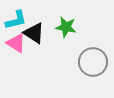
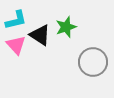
green star: rotated 30 degrees counterclockwise
black triangle: moved 6 px right, 2 px down
pink triangle: moved 2 px down; rotated 15 degrees clockwise
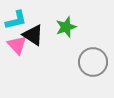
black triangle: moved 7 px left
pink triangle: moved 1 px right
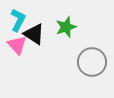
cyan L-shape: moved 2 px right; rotated 50 degrees counterclockwise
black triangle: moved 1 px right, 1 px up
gray circle: moved 1 px left
